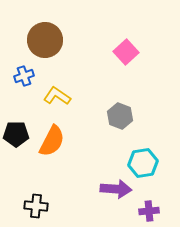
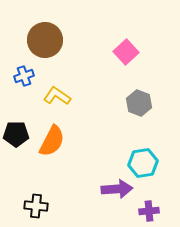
gray hexagon: moved 19 px right, 13 px up
purple arrow: moved 1 px right; rotated 8 degrees counterclockwise
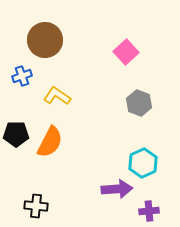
blue cross: moved 2 px left
orange semicircle: moved 2 px left, 1 px down
cyan hexagon: rotated 16 degrees counterclockwise
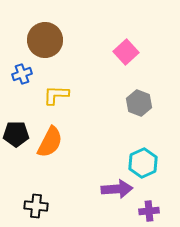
blue cross: moved 2 px up
yellow L-shape: moved 1 px left, 1 px up; rotated 32 degrees counterclockwise
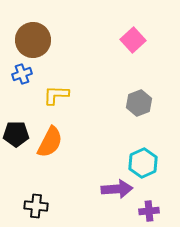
brown circle: moved 12 px left
pink square: moved 7 px right, 12 px up
gray hexagon: rotated 20 degrees clockwise
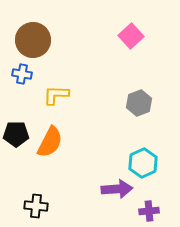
pink square: moved 2 px left, 4 px up
blue cross: rotated 30 degrees clockwise
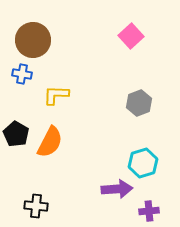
black pentagon: rotated 30 degrees clockwise
cyan hexagon: rotated 8 degrees clockwise
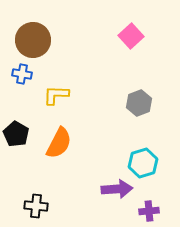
orange semicircle: moved 9 px right, 1 px down
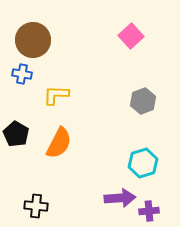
gray hexagon: moved 4 px right, 2 px up
purple arrow: moved 3 px right, 9 px down
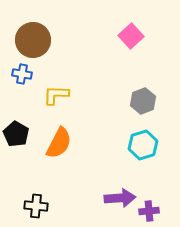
cyan hexagon: moved 18 px up
